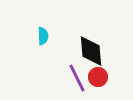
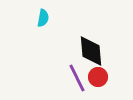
cyan semicircle: moved 18 px up; rotated 12 degrees clockwise
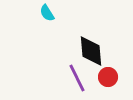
cyan semicircle: moved 4 px right, 5 px up; rotated 138 degrees clockwise
red circle: moved 10 px right
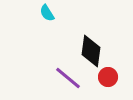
black diamond: rotated 12 degrees clockwise
purple line: moved 9 px left; rotated 24 degrees counterclockwise
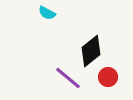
cyan semicircle: rotated 30 degrees counterclockwise
black diamond: rotated 44 degrees clockwise
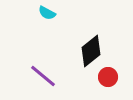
purple line: moved 25 px left, 2 px up
